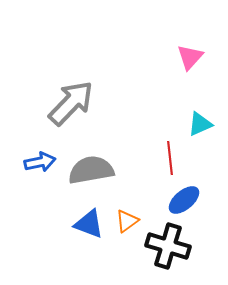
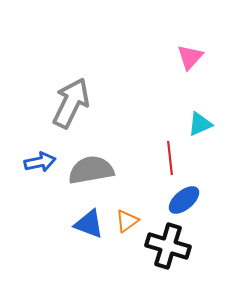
gray arrow: rotated 18 degrees counterclockwise
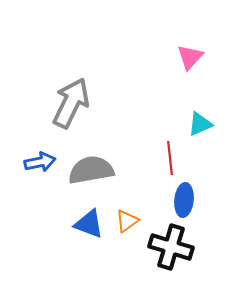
blue ellipse: rotated 44 degrees counterclockwise
black cross: moved 3 px right, 1 px down
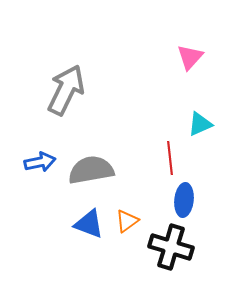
gray arrow: moved 5 px left, 13 px up
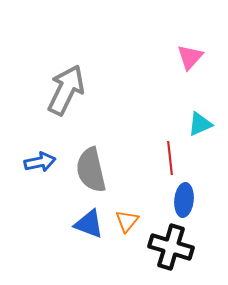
gray semicircle: rotated 93 degrees counterclockwise
orange triangle: rotated 15 degrees counterclockwise
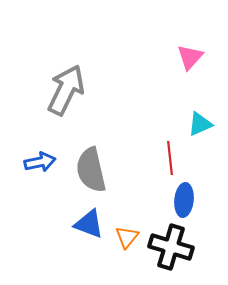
orange triangle: moved 16 px down
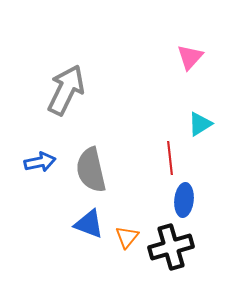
cyan triangle: rotated 8 degrees counterclockwise
black cross: rotated 33 degrees counterclockwise
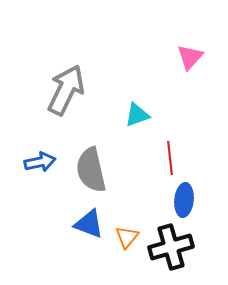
cyan triangle: moved 63 px left, 9 px up; rotated 12 degrees clockwise
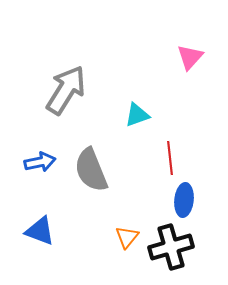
gray arrow: rotated 6 degrees clockwise
gray semicircle: rotated 9 degrees counterclockwise
blue triangle: moved 49 px left, 7 px down
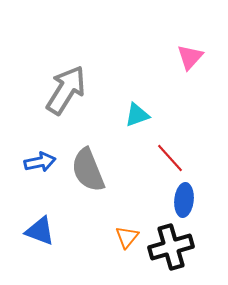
red line: rotated 36 degrees counterclockwise
gray semicircle: moved 3 px left
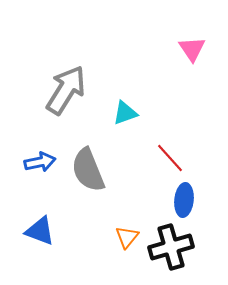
pink triangle: moved 2 px right, 8 px up; rotated 16 degrees counterclockwise
cyan triangle: moved 12 px left, 2 px up
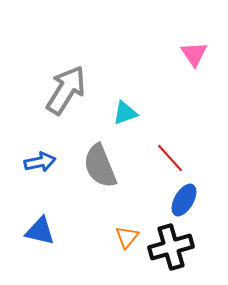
pink triangle: moved 2 px right, 5 px down
gray semicircle: moved 12 px right, 4 px up
blue ellipse: rotated 24 degrees clockwise
blue triangle: rotated 8 degrees counterclockwise
